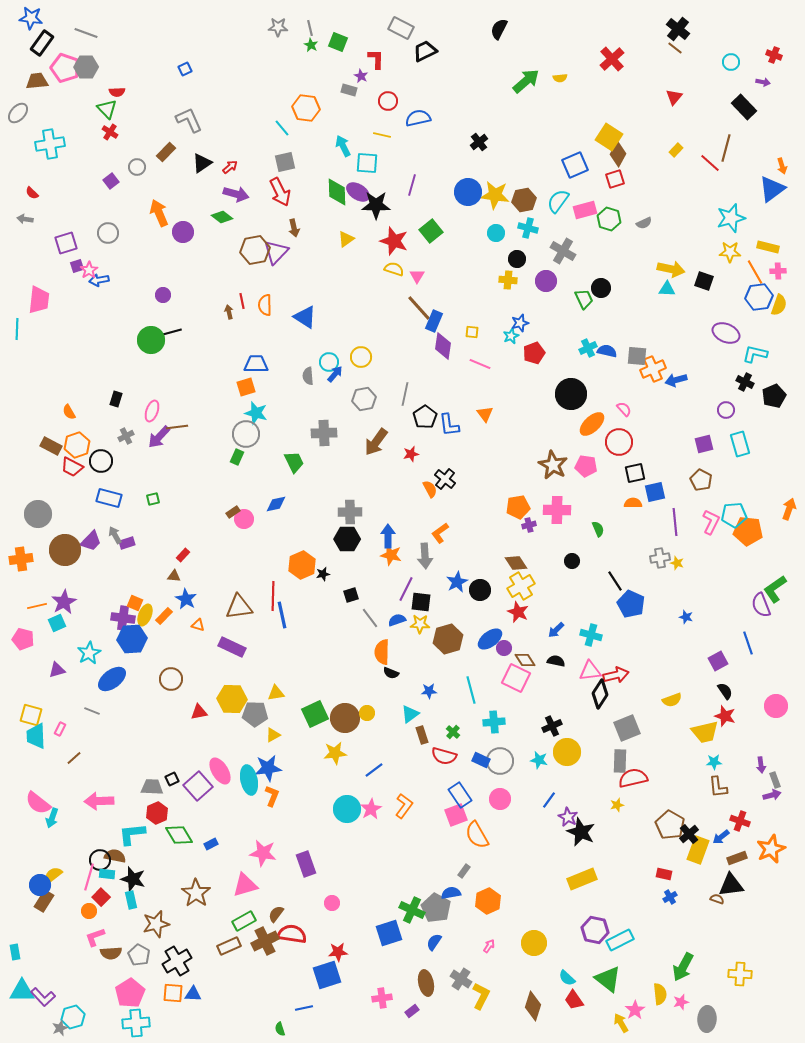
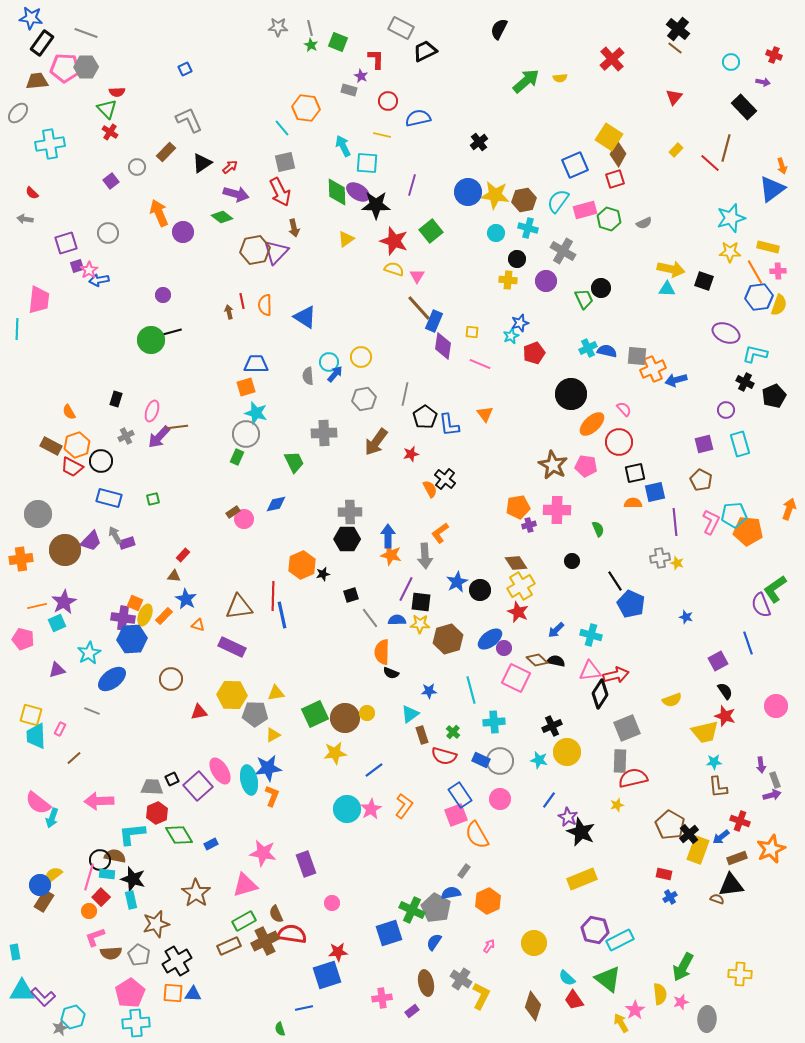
pink pentagon at (65, 68): rotated 16 degrees counterclockwise
blue semicircle at (397, 620): rotated 18 degrees clockwise
brown diamond at (525, 660): moved 12 px right; rotated 15 degrees counterclockwise
yellow hexagon at (232, 699): moved 4 px up
brown semicircle at (276, 914): rotated 60 degrees counterclockwise
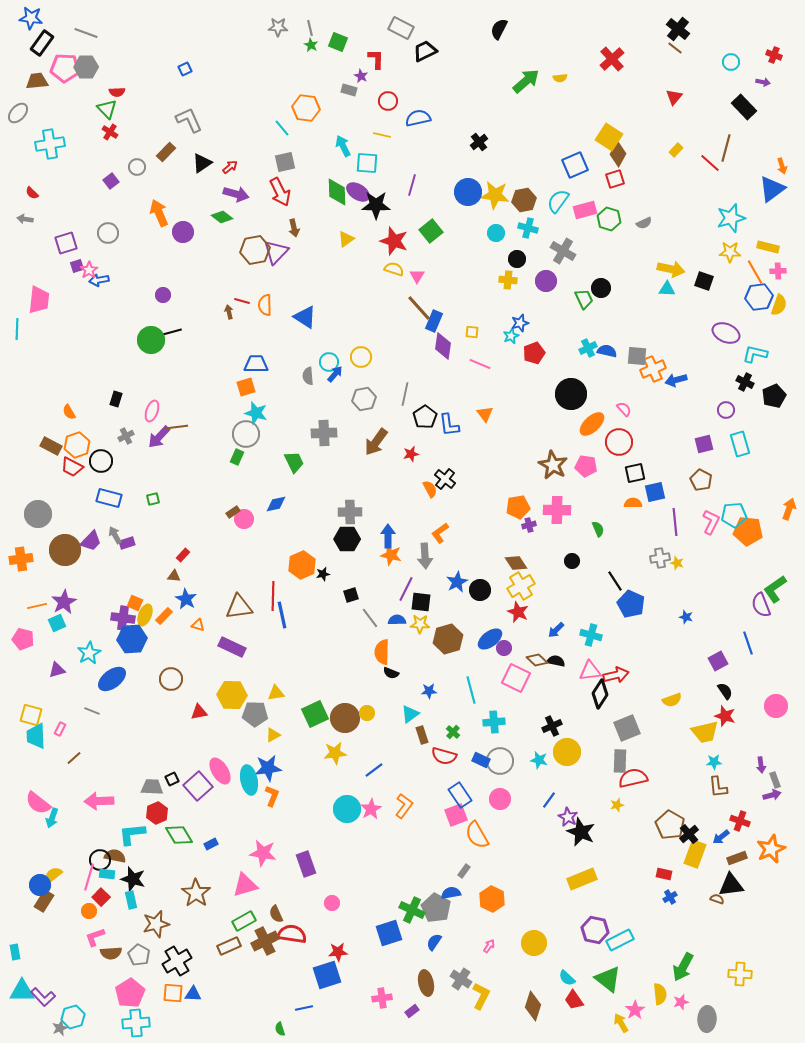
red line at (242, 301): rotated 63 degrees counterclockwise
yellow rectangle at (698, 850): moved 3 px left, 4 px down
orange hexagon at (488, 901): moved 4 px right, 2 px up; rotated 10 degrees counterclockwise
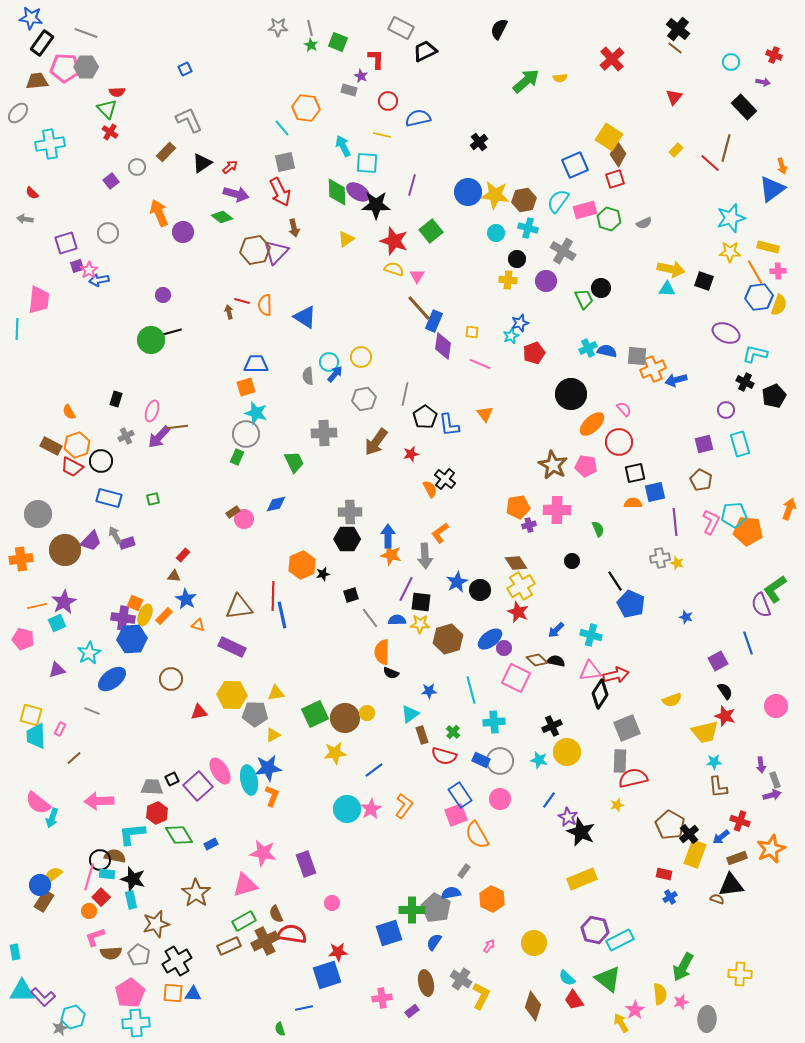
green cross at (412, 910): rotated 25 degrees counterclockwise
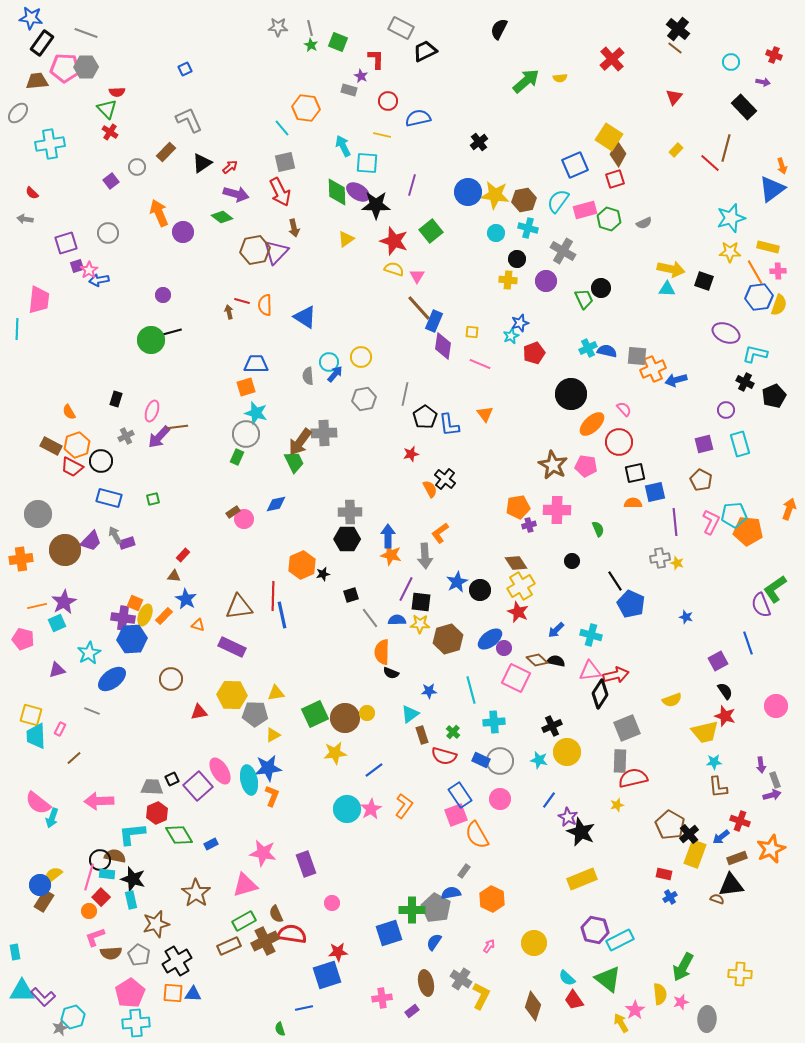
brown arrow at (376, 442): moved 76 px left
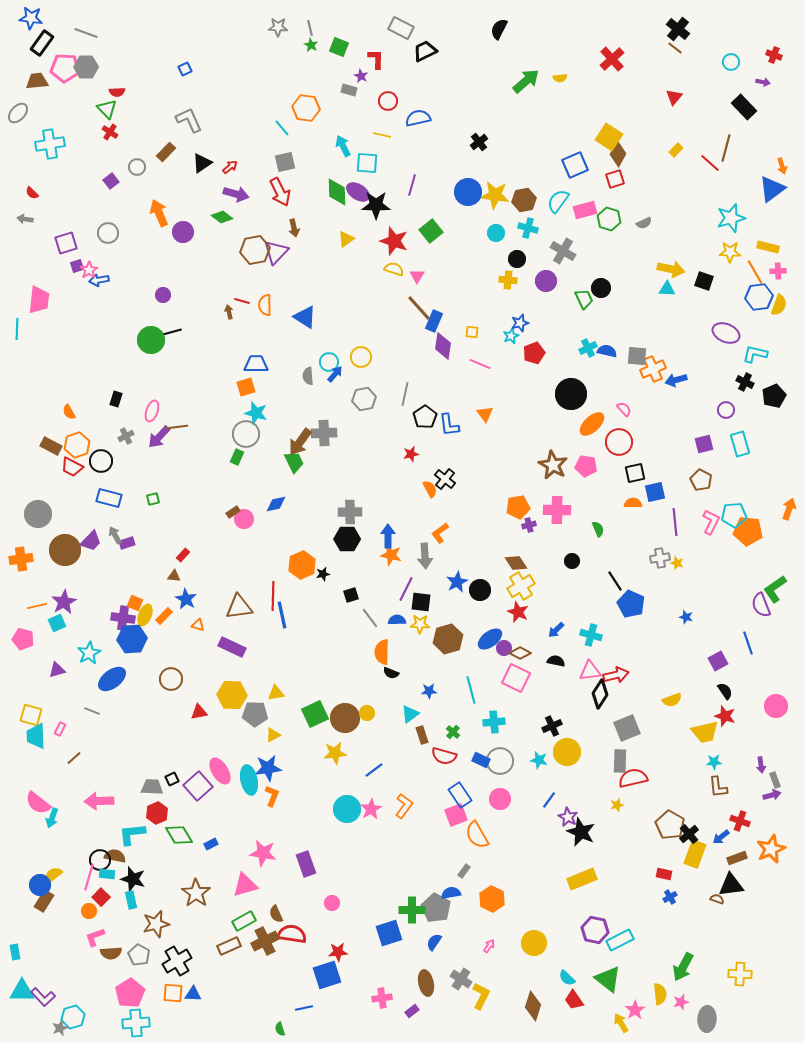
green square at (338, 42): moved 1 px right, 5 px down
brown diamond at (537, 660): moved 17 px left, 7 px up; rotated 15 degrees counterclockwise
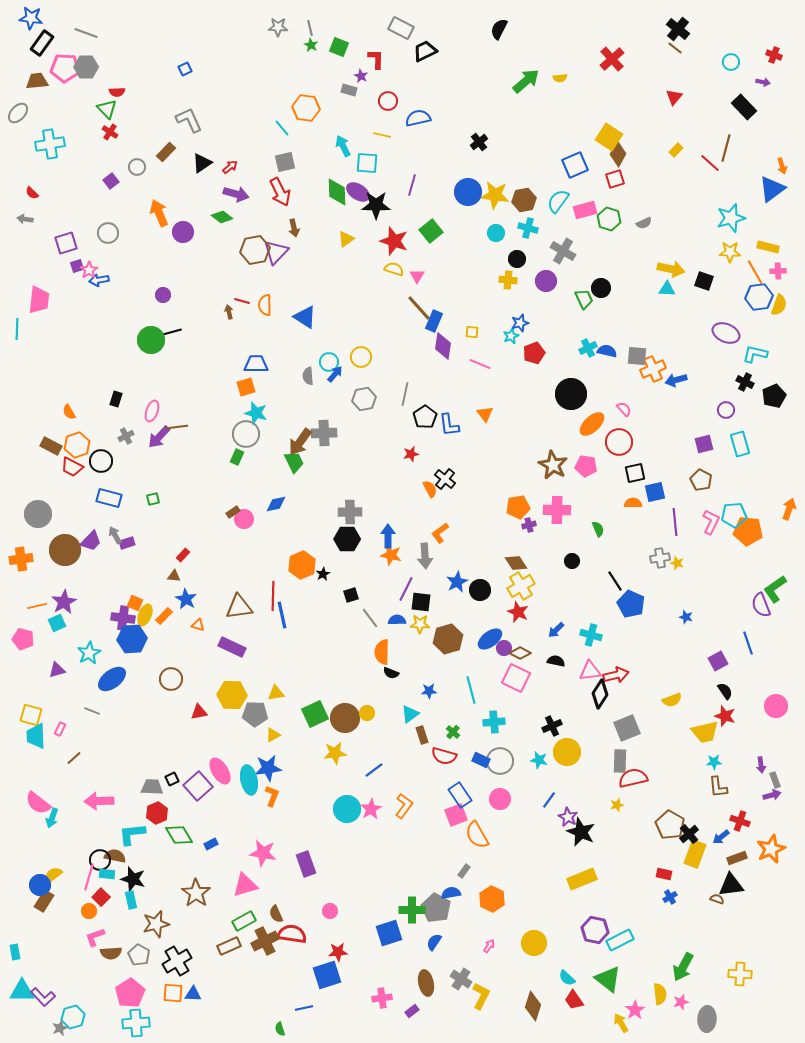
black star at (323, 574): rotated 16 degrees counterclockwise
pink circle at (332, 903): moved 2 px left, 8 px down
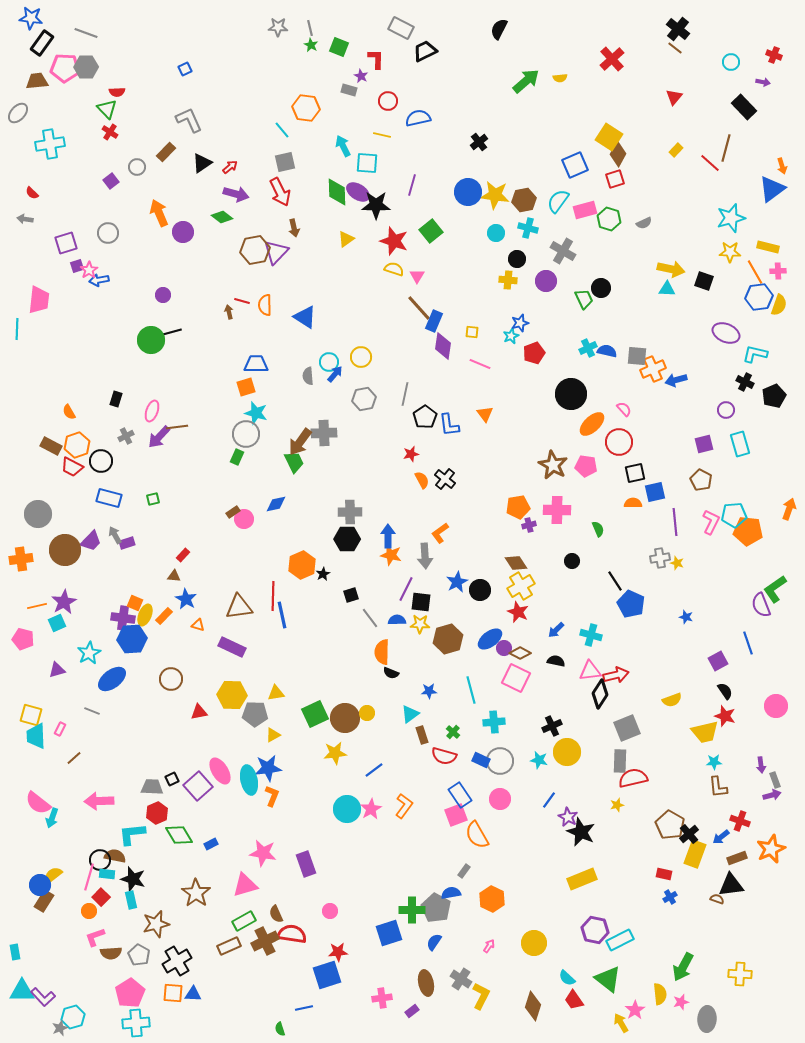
cyan line at (282, 128): moved 2 px down
orange semicircle at (430, 489): moved 8 px left, 9 px up
